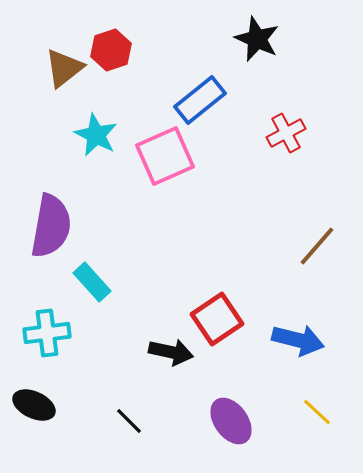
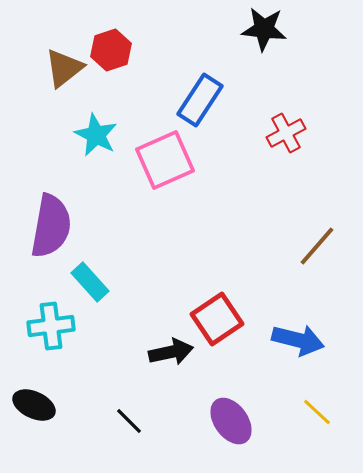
black star: moved 7 px right, 10 px up; rotated 18 degrees counterclockwise
blue rectangle: rotated 18 degrees counterclockwise
pink square: moved 4 px down
cyan rectangle: moved 2 px left
cyan cross: moved 4 px right, 7 px up
black arrow: rotated 24 degrees counterclockwise
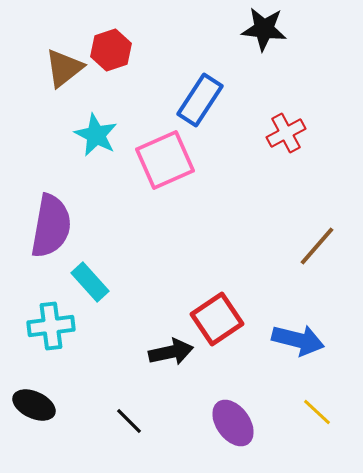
purple ellipse: moved 2 px right, 2 px down
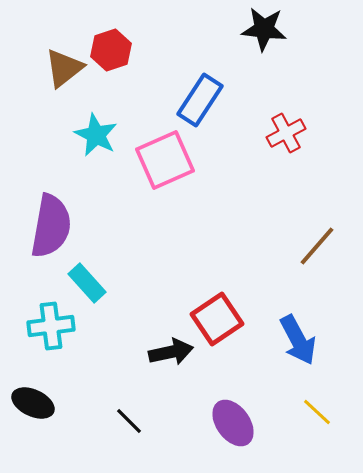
cyan rectangle: moved 3 px left, 1 px down
blue arrow: rotated 48 degrees clockwise
black ellipse: moved 1 px left, 2 px up
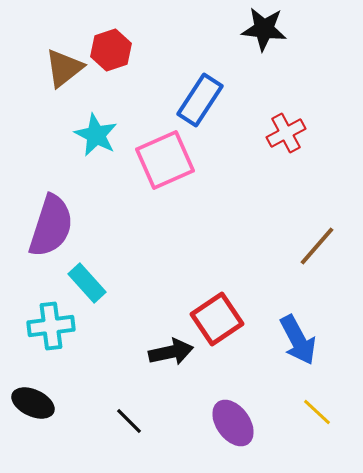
purple semicircle: rotated 8 degrees clockwise
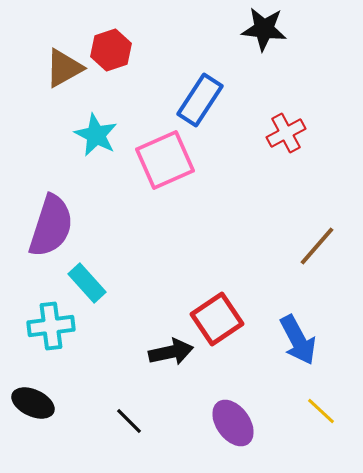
brown triangle: rotated 9 degrees clockwise
yellow line: moved 4 px right, 1 px up
